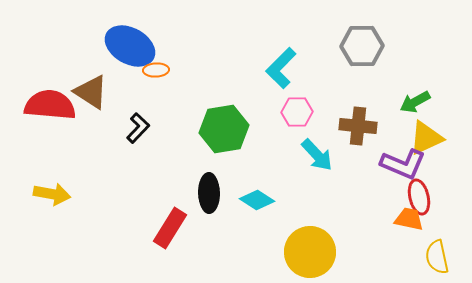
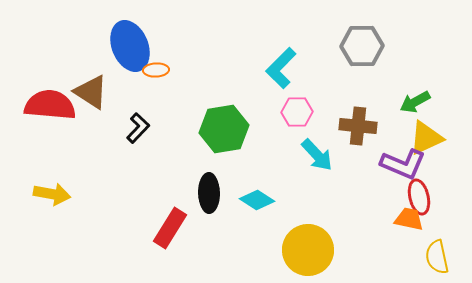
blue ellipse: rotated 39 degrees clockwise
yellow circle: moved 2 px left, 2 px up
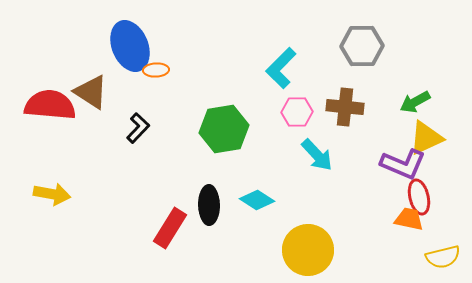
brown cross: moved 13 px left, 19 px up
black ellipse: moved 12 px down
yellow semicircle: moved 6 px right; rotated 92 degrees counterclockwise
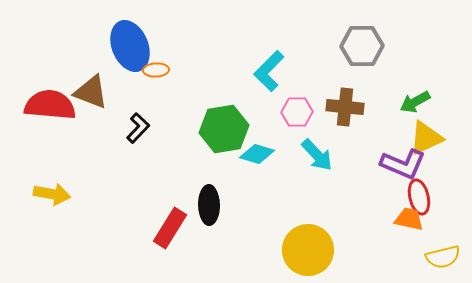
cyan L-shape: moved 12 px left, 3 px down
brown triangle: rotated 12 degrees counterclockwise
cyan diamond: moved 46 px up; rotated 16 degrees counterclockwise
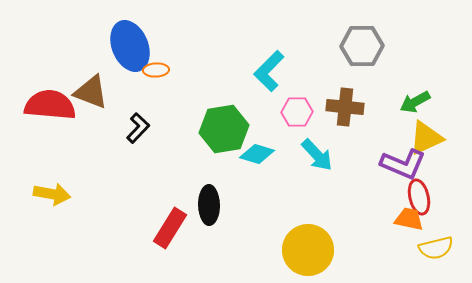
yellow semicircle: moved 7 px left, 9 px up
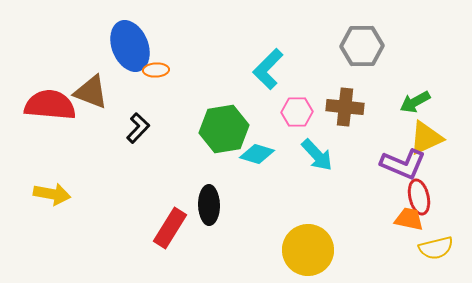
cyan L-shape: moved 1 px left, 2 px up
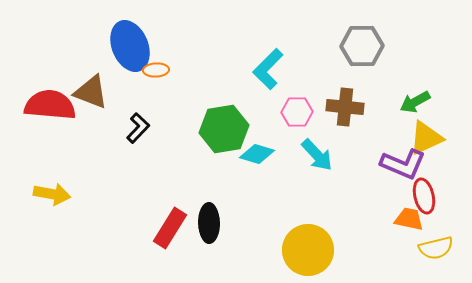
red ellipse: moved 5 px right, 1 px up
black ellipse: moved 18 px down
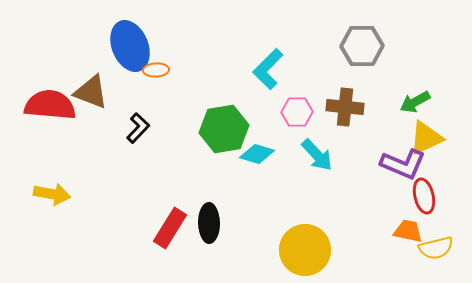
orange trapezoid: moved 1 px left, 12 px down
yellow circle: moved 3 px left
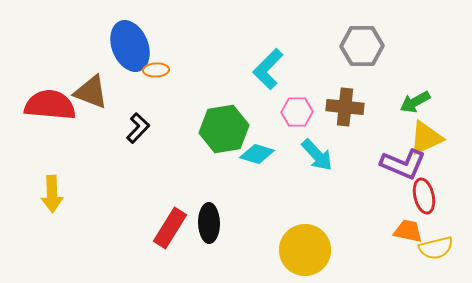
yellow arrow: rotated 78 degrees clockwise
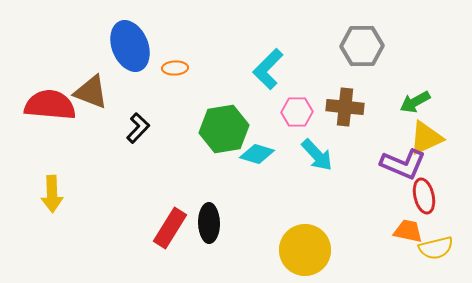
orange ellipse: moved 19 px right, 2 px up
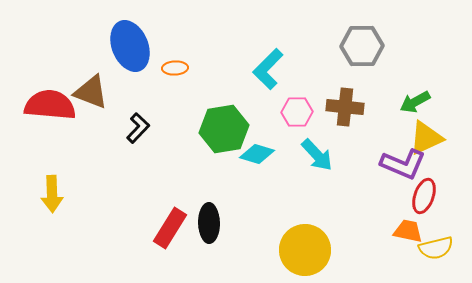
red ellipse: rotated 32 degrees clockwise
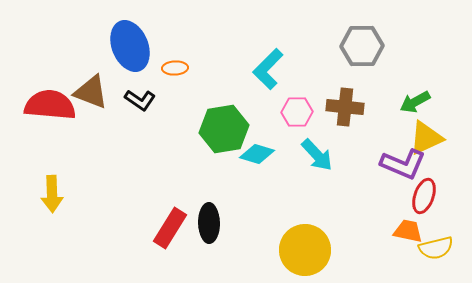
black L-shape: moved 2 px right, 28 px up; rotated 80 degrees clockwise
